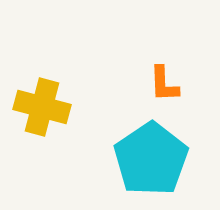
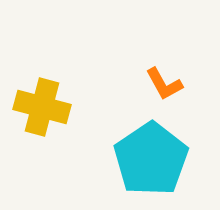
orange L-shape: rotated 27 degrees counterclockwise
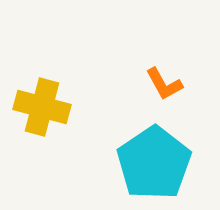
cyan pentagon: moved 3 px right, 4 px down
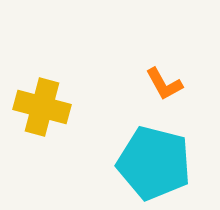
cyan pentagon: rotated 24 degrees counterclockwise
